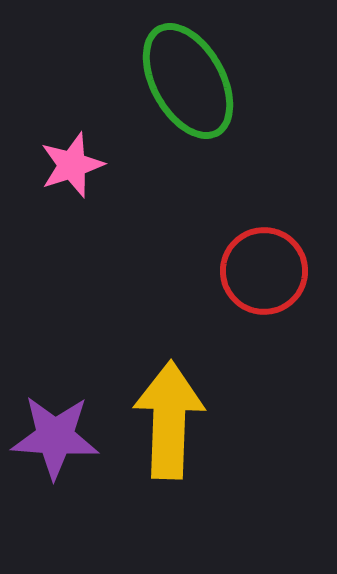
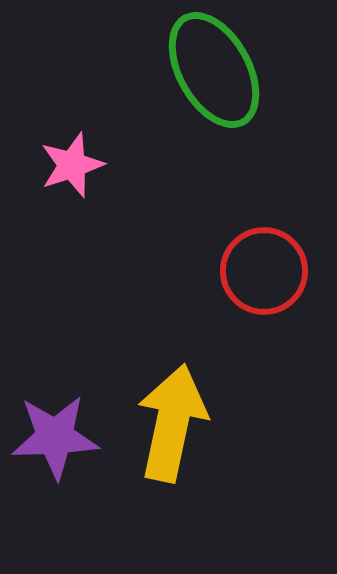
green ellipse: moved 26 px right, 11 px up
yellow arrow: moved 3 px right, 3 px down; rotated 10 degrees clockwise
purple star: rotated 6 degrees counterclockwise
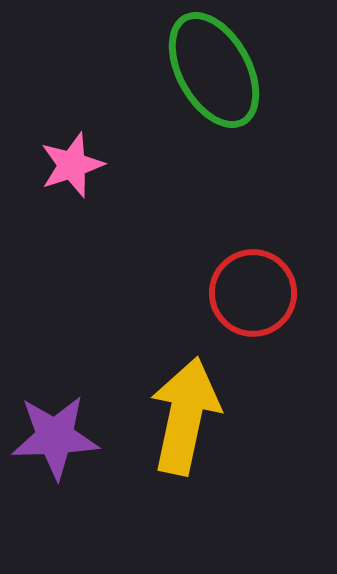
red circle: moved 11 px left, 22 px down
yellow arrow: moved 13 px right, 7 px up
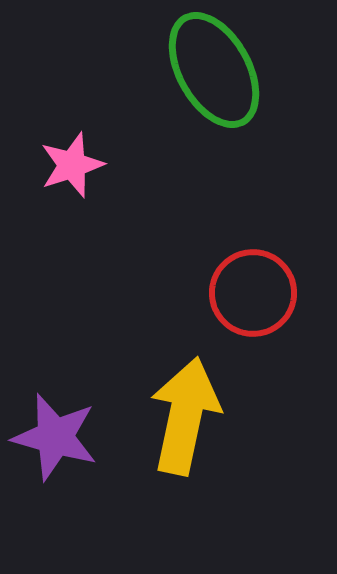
purple star: rotated 18 degrees clockwise
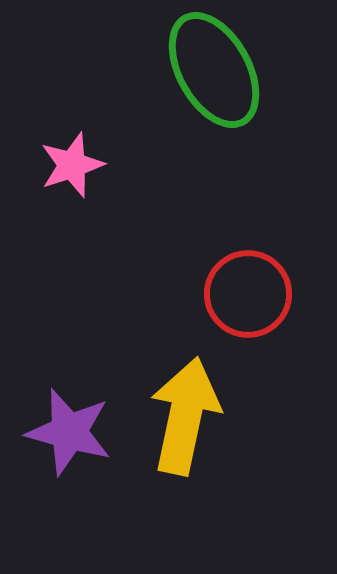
red circle: moved 5 px left, 1 px down
purple star: moved 14 px right, 5 px up
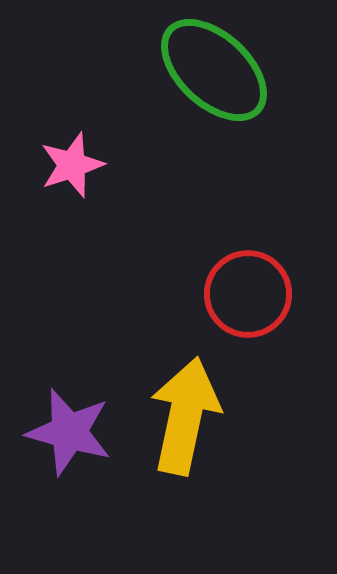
green ellipse: rotated 18 degrees counterclockwise
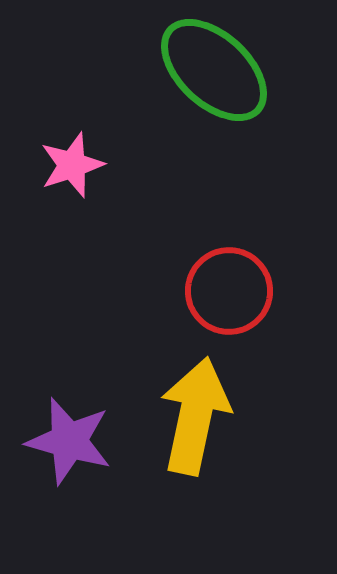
red circle: moved 19 px left, 3 px up
yellow arrow: moved 10 px right
purple star: moved 9 px down
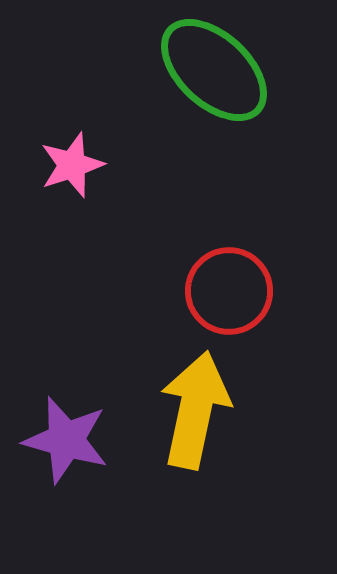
yellow arrow: moved 6 px up
purple star: moved 3 px left, 1 px up
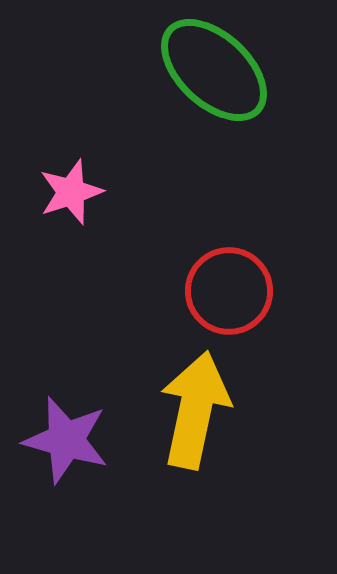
pink star: moved 1 px left, 27 px down
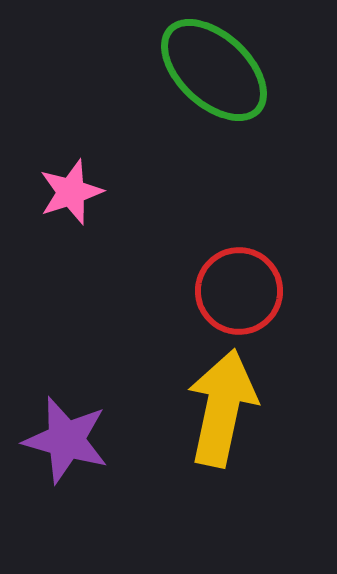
red circle: moved 10 px right
yellow arrow: moved 27 px right, 2 px up
